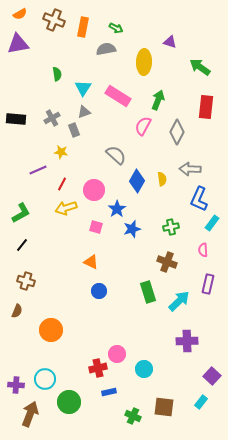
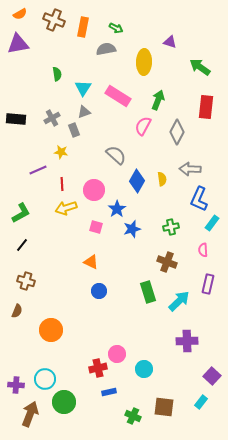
red line at (62, 184): rotated 32 degrees counterclockwise
green circle at (69, 402): moved 5 px left
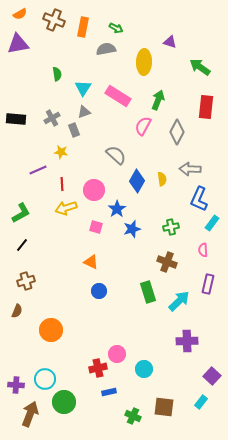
brown cross at (26, 281): rotated 36 degrees counterclockwise
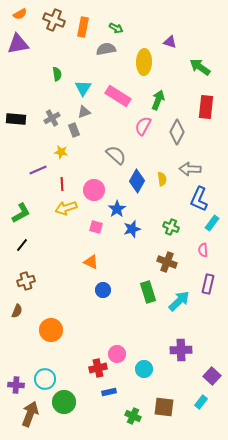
green cross at (171, 227): rotated 35 degrees clockwise
blue circle at (99, 291): moved 4 px right, 1 px up
purple cross at (187, 341): moved 6 px left, 9 px down
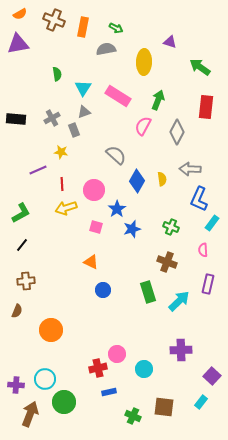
brown cross at (26, 281): rotated 12 degrees clockwise
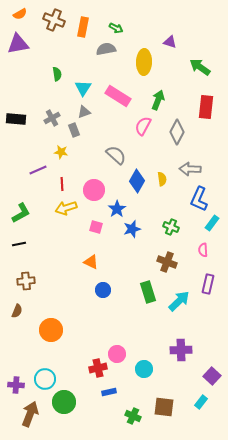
black line at (22, 245): moved 3 px left, 1 px up; rotated 40 degrees clockwise
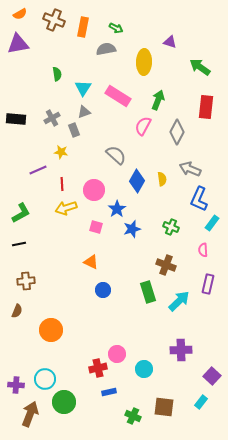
gray arrow at (190, 169): rotated 20 degrees clockwise
brown cross at (167, 262): moved 1 px left, 3 px down
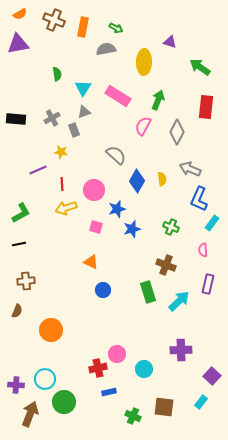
blue star at (117, 209): rotated 18 degrees clockwise
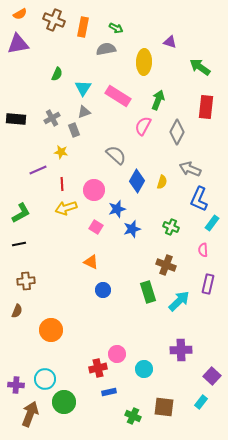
green semicircle at (57, 74): rotated 32 degrees clockwise
yellow semicircle at (162, 179): moved 3 px down; rotated 24 degrees clockwise
pink square at (96, 227): rotated 16 degrees clockwise
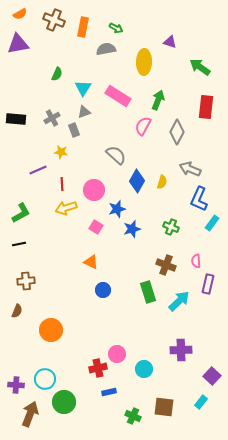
pink semicircle at (203, 250): moved 7 px left, 11 px down
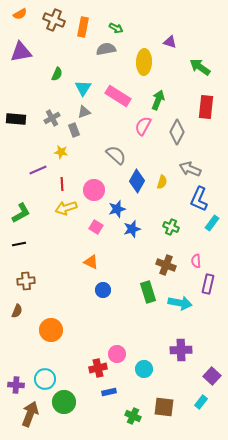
purple triangle at (18, 44): moved 3 px right, 8 px down
cyan arrow at (179, 301): moved 1 px right, 2 px down; rotated 55 degrees clockwise
